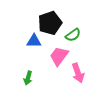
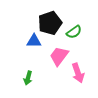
green semicircle: moved 1 px right, 3 px up
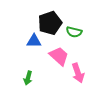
green semicircle: rotated 49 degrees clockwise
pink trapezoid: rotated 95 degrees clockwise
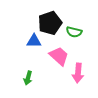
pink arrow: rotated 24 degrees clockwise
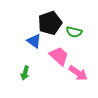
blue triangle: rotated 35 degrees clockwise
pink arrow: rotated 60 degrees counterclockwise
green arrow: moved 3 px left, 5 px up
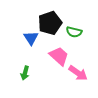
blue triangle: moved 3 px left, 3 px up; rotated 21 degrees clockwise
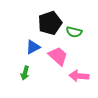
blue triangle: moved 2 px right, 9 px down; rotated 35 degrees clockwise
pink trapezoid: moved 1 px left
pink arrow: moved 1 px right, 3 px down; rotated 150 degrees clockwise
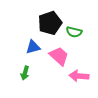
blue triangle: rotated 14 degrees clockwise
pink trapezoid: moved 1 px right
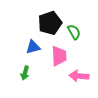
green semicircle: rotated 133 degrees counterclockwise
pink trapezoid: rotated 45 degrees clockwise
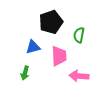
black pentagon: moved 1 px right, 1 px up
green semicircle: moved 5 px right, 3 px down; rotated 140 degrees counterclockwise
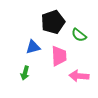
black pentagon: moved 2 px right
green semicircle: rotated 63 degrees counterclockwise
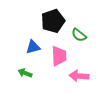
black pentagon: moved 1 px up
green arrow: rotated 96 degrees clockwise
